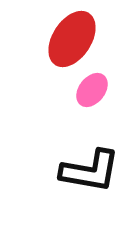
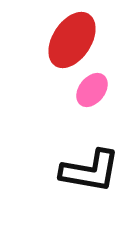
red ellipse: moved 1 px down
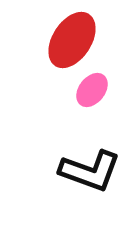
black L-shape: rotated 10 degrees clockwise
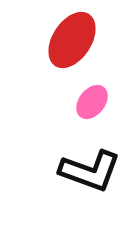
pink ellipse: moved 12 px down
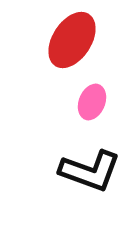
pink ellipse: rotated 16 degrees counterclockwise
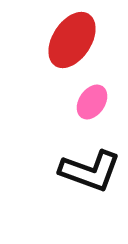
pink ellipse: rotated 12 degrees clockwise
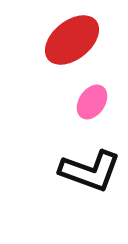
red ellipse: rotated 18 degrees clockwise
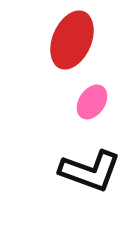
red ellipse: rotated 28 degrees counterclockwise
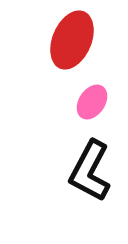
black L-shape: rotated 98 degrees clockwise
